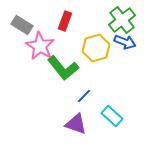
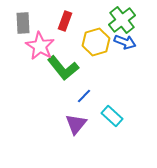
gray rectangle: moved 1 px right, 2 px up; rotated 55 degrees clockwise
yellow hexagon: moved 6 px up
purple triangle: rotated 50 degrees clockwise
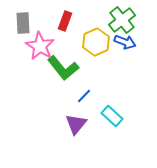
yellow hexagon: rotated 8 degrees counterclockwise
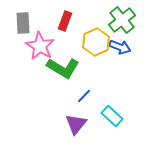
blue arrow: moved 5 px left, 5 px down
green L-shape: rotated 20 degrees counterclockwise
